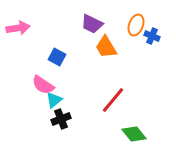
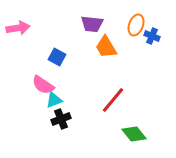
purple trapezoid: rotated 20 degrees counterclockwise
cyan triangle: rotated 18 degrees clockwise
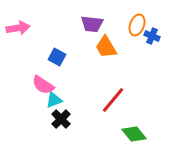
orange ellipse: moved 1 px right
black cross: rotated 24 degrees counterclockwise
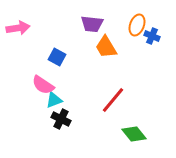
black cross: rotated 18 degrees counterclockwise
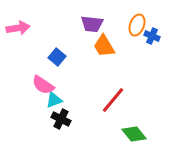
orange trapezoid: moved 2 px left, 1 px up
blue square: rotated 12 degrees clockwise
